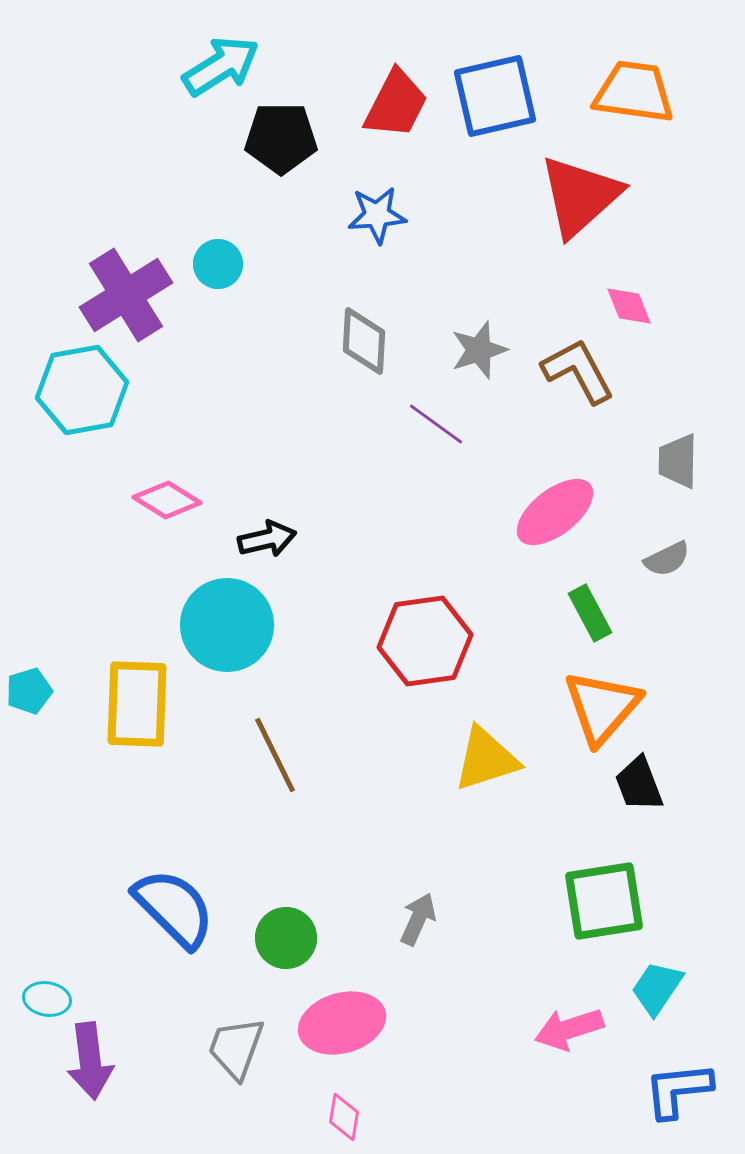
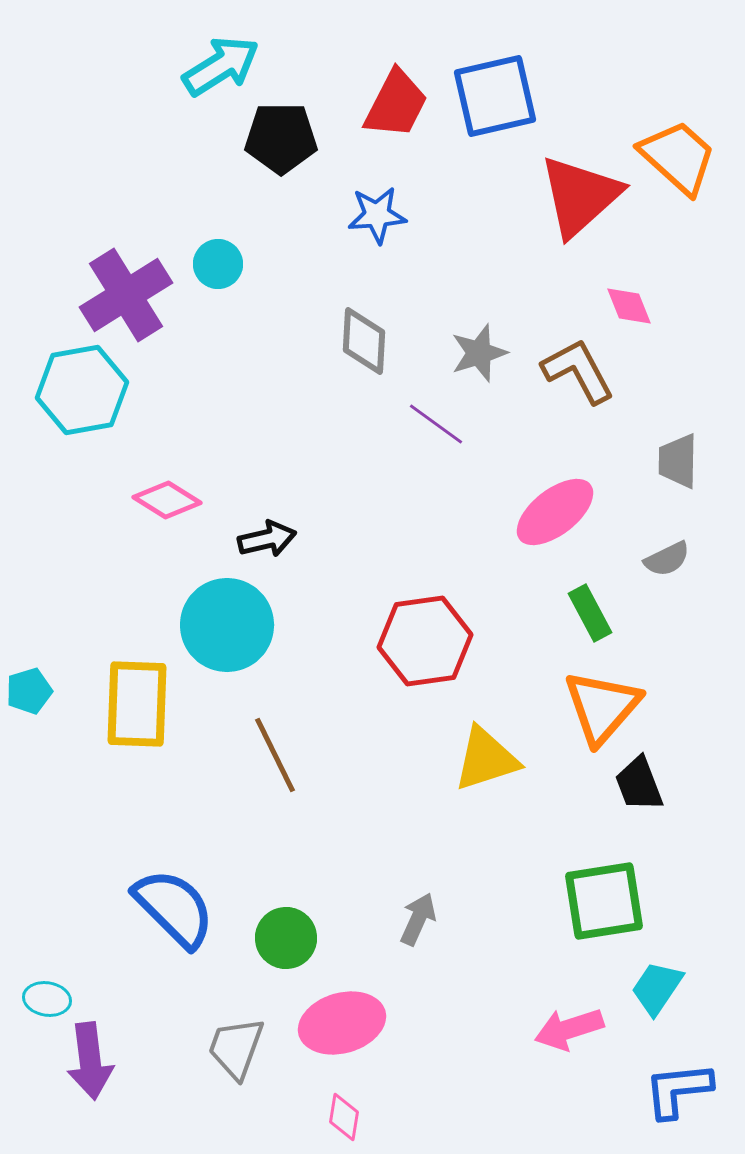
orange trapezoid at (634, 92): moved 44 px right, 65 px down; rotated 34 degrees clockwise
gray star at (479, 350): moved 3 px down
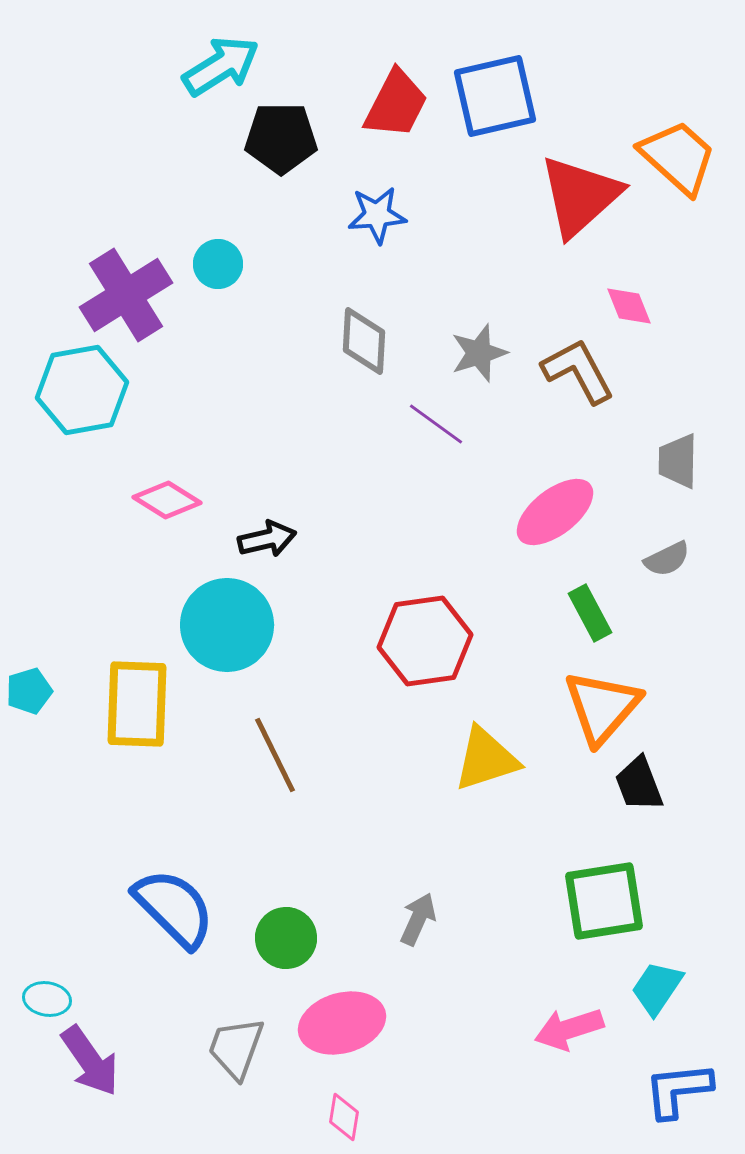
purple arrow at (90, 1061): rotated 28 degrees counterclockwise
